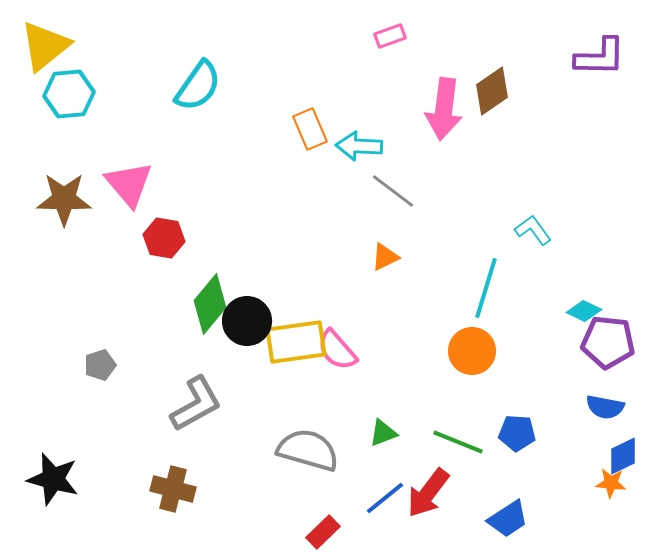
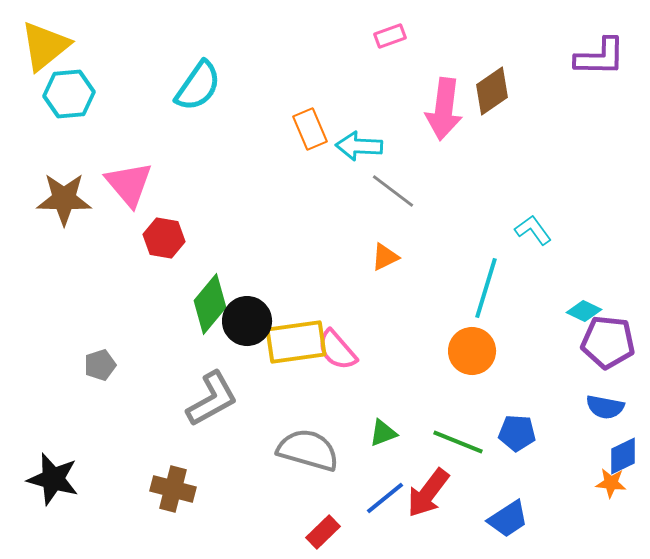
gray L-shape: moved 16 px right, 5 px up
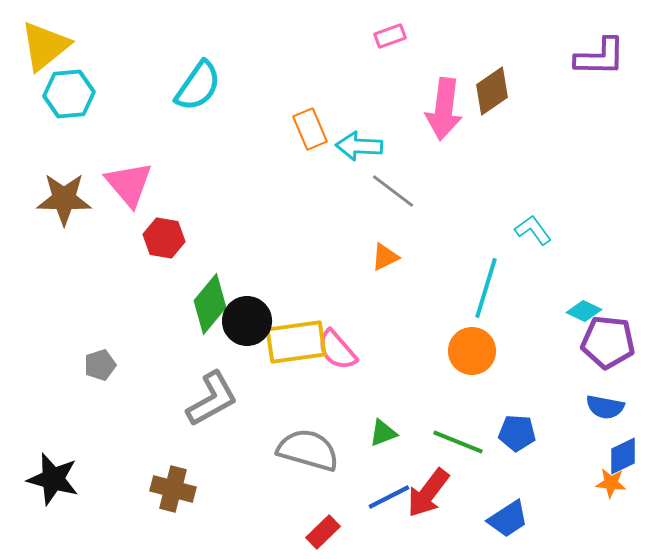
blue line: moved 4 px right, 1 px up; rotated 12 degrees clockwise
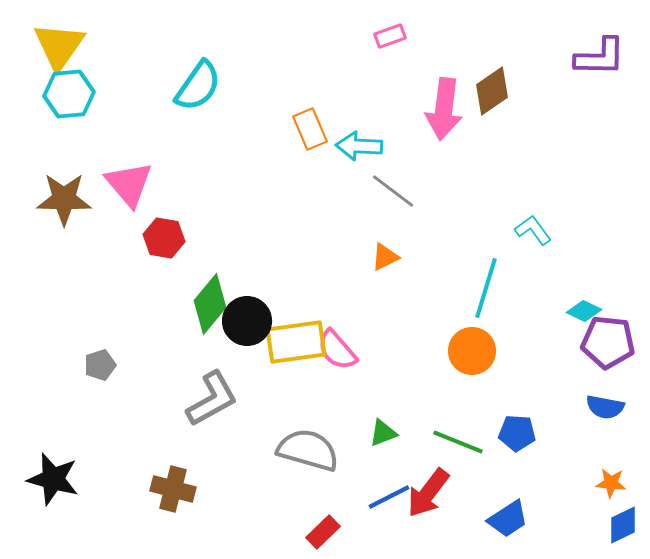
yellow triangle: moved 14 px right; rotated 16 degrees counterclockwise
blue diamond: moved 69 px down
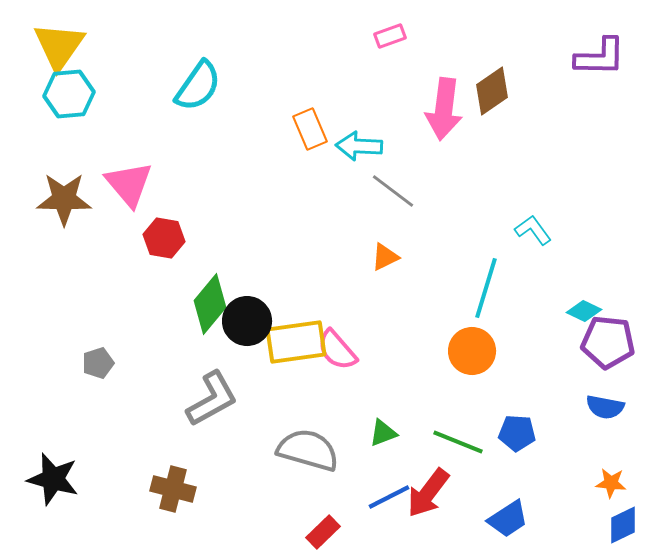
gray pentagon: moved 2 px left, 2 px up
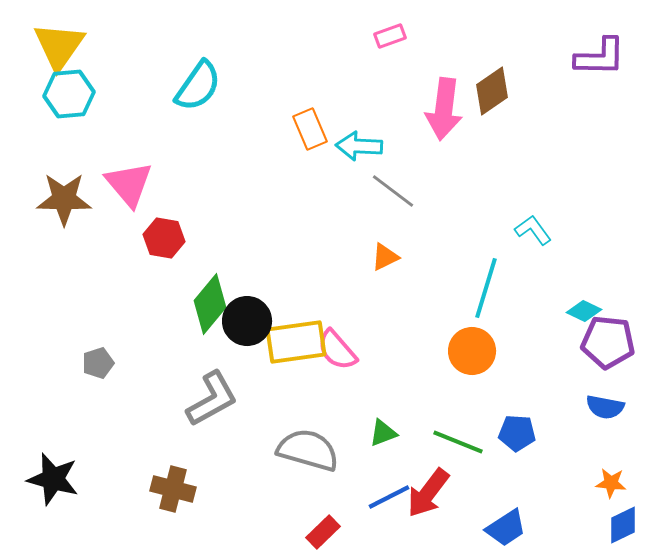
blue trapezoid: moved 2 px left, 9 px down
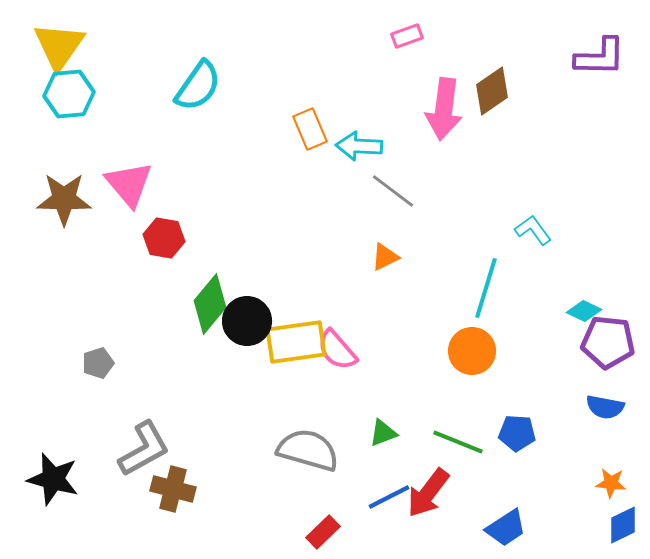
pink rectangle: moved 17 px right
gray L-shape: moved 68 px left, 50 px down
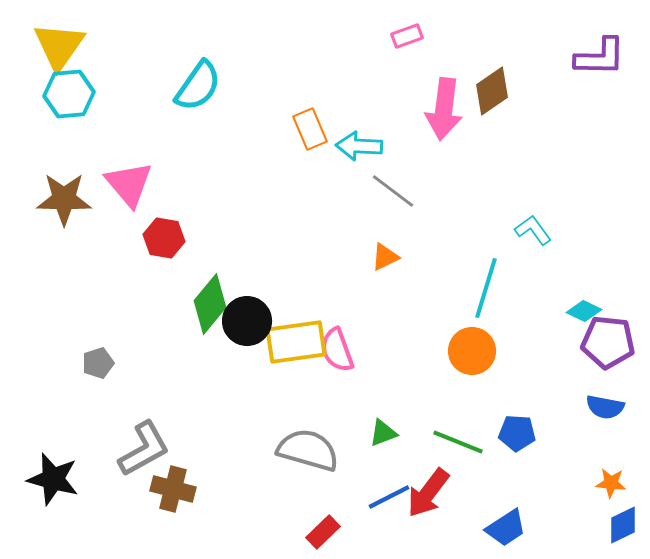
pink semicircle: rotated 21 degrees clockwise
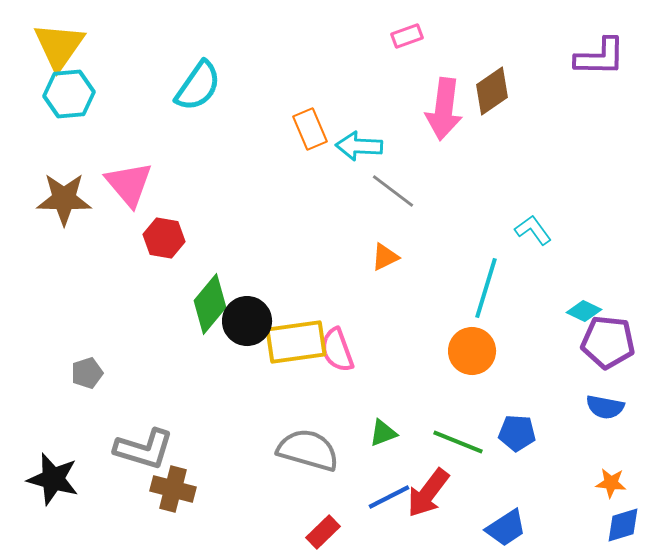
gray pentagon: moved 11 px left, 10 px down
gray L-shape: rotated 46 degrees clockwise
blue diamond: rotated 9 degrees clockwise
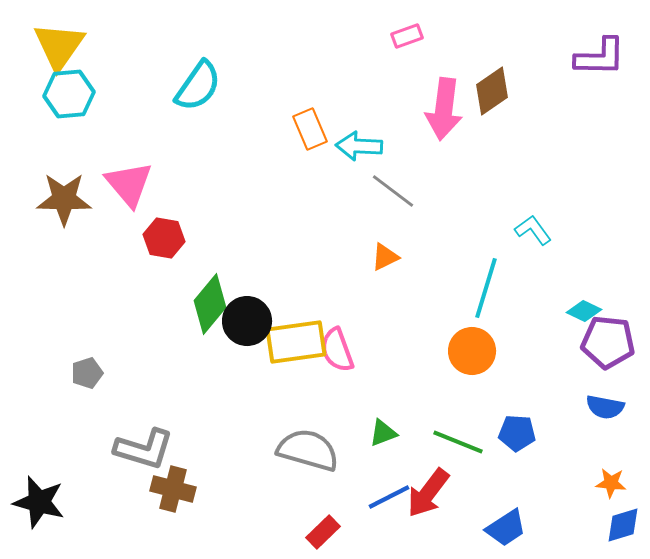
black star: moved 14 px left, 23 px down
